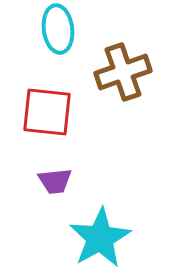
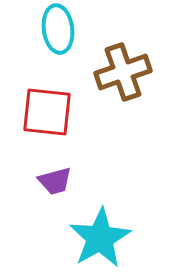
purple trapezoid: rotated 9 degrees counterclockwise
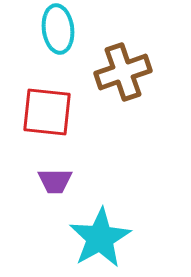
purple trapezoid: rotated 15 degrees clockwise
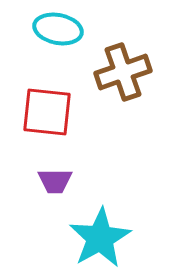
cyan ellipse: rotated 72 degrees counterclockwise
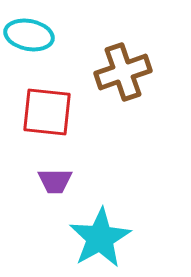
cyan ellipse: moved 29 px left, 6 px down
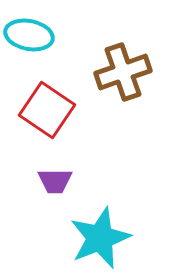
red square: moved 2 px up; rotated 28 degrees clockwise
cyan star: rotated 8 degrees clockwise
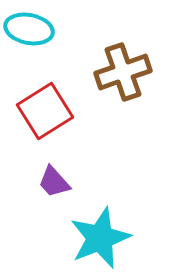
cyan ellipse: moved 6 px up
red square: moved 2 px left, 1 px down; rotated 24 degrees clockwise
purple trapezoid: moved 1 px left, 1 px down; rotated 48 degrees clockwise
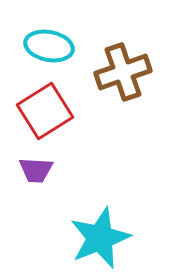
cyan ellipse: moved 20 px right, 17 px down
purple trapezoid: moved 18 px left, 12 px up; rotated 45 degrees counterclockwise
